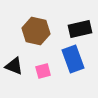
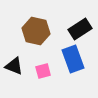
black rectangle: rotated 20 degrees counterclockwise
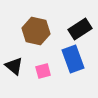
black triangle: rotated 18 degrees clockwise
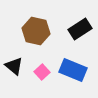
blue rectangle: moved 11 px down; rotated 48 degrees counterclockwise
pink square: moved 1 px left, 1 px down; rotated 28 degrees counterclockwise
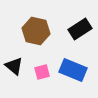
pink square: rotated 28 degrees clockwise
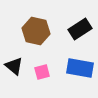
blue rectangle: moved 7 px right, 2 px up; rotated 12 degrees counterclockwise
